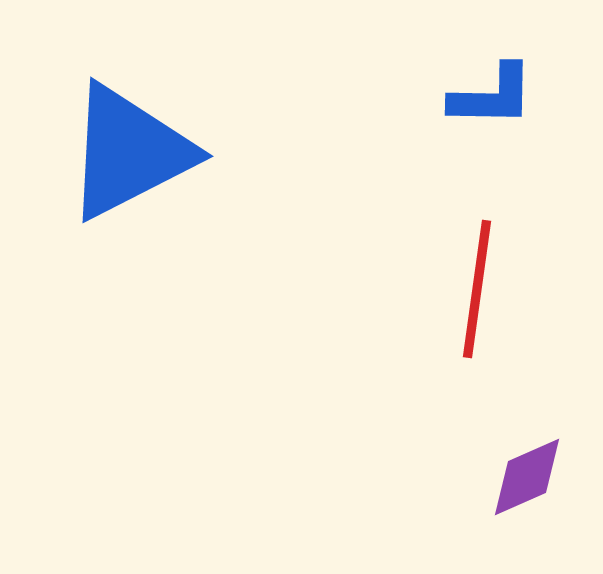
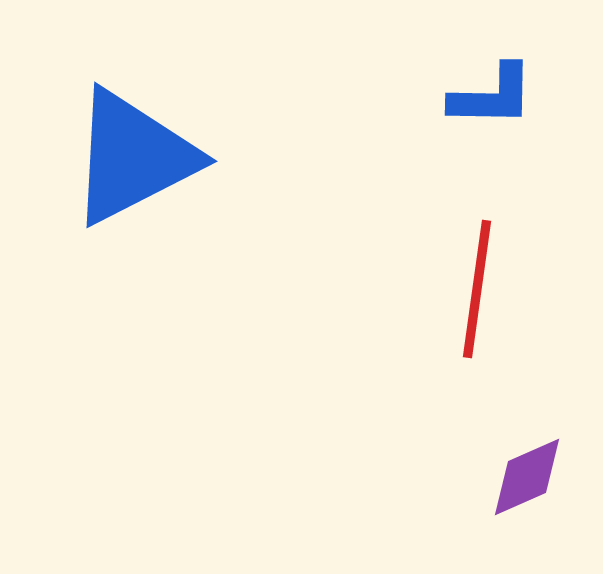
blue triangle: moved 4 px right, 5 px down
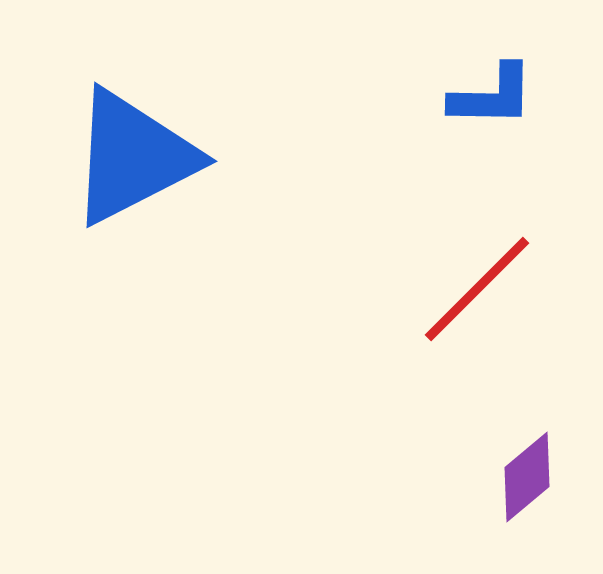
red line: rotated 37 degrees clockwise
purple diamond: rotated 16 degrees counterclockwise
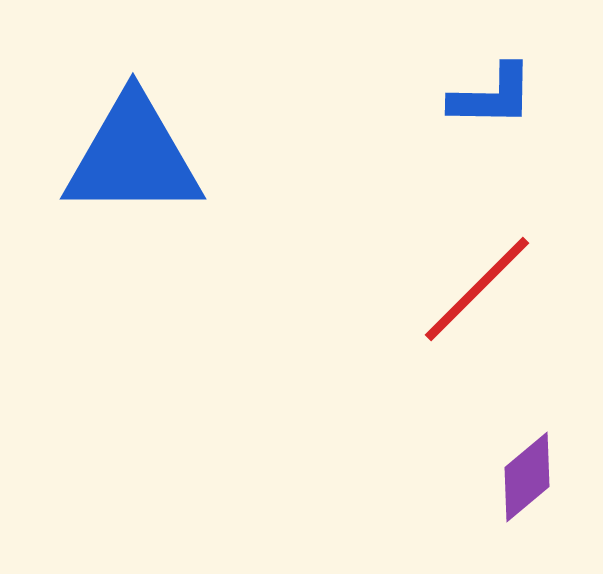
blue triangle: rotated 27 degrees clockwise
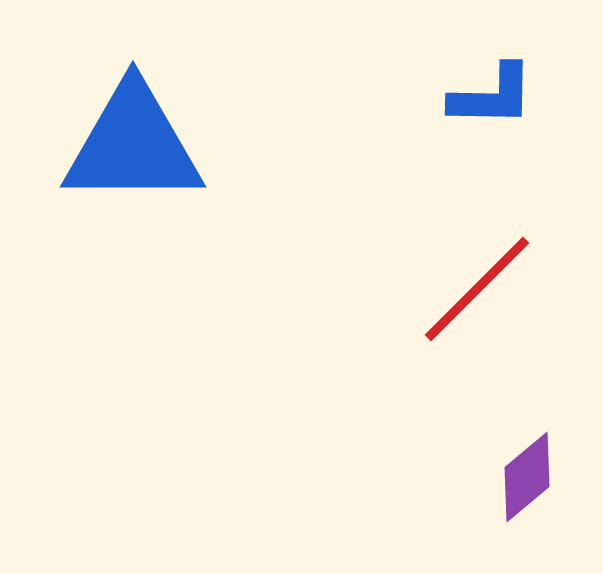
blue triangle: moved 12 px up
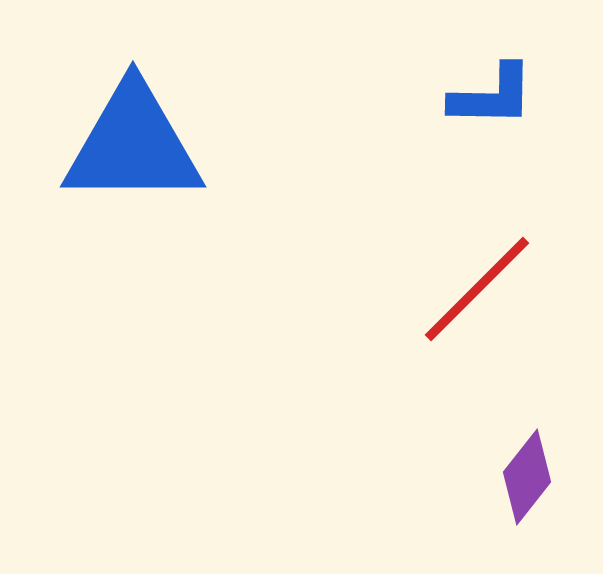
purple diamond: rotated 12 degrees counterclockwise
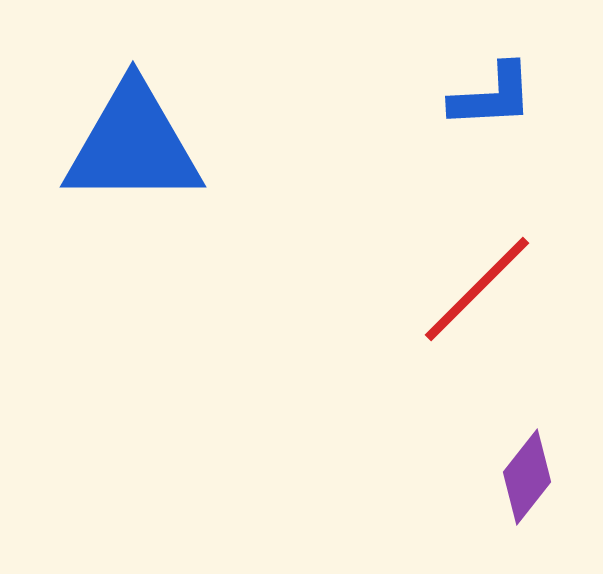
blue L-shape: rotated 4 degrees counterclockwise
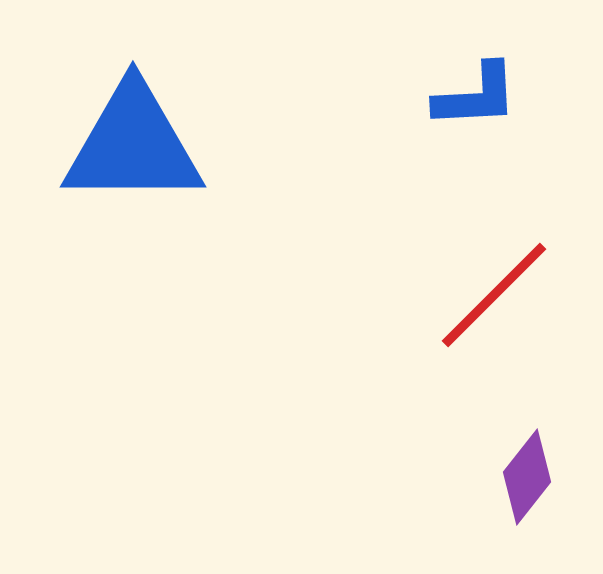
blue L-shape: moved 16 px left
red line: moved 17 px right, 6 px down
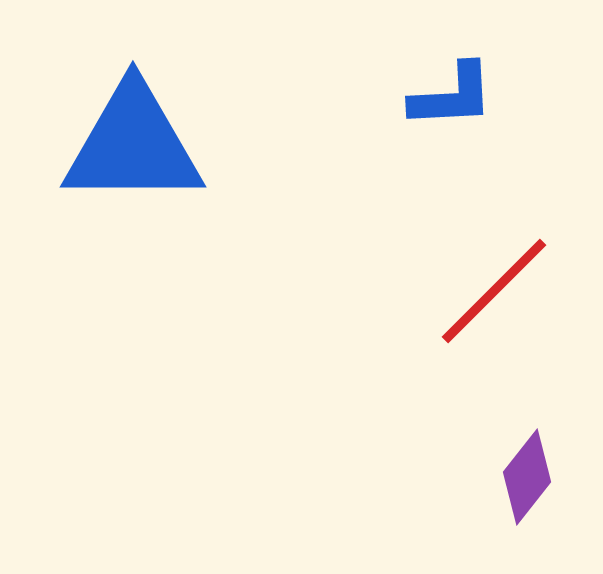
blue L-shape: moved 24 px left
red line: moved 4 px up
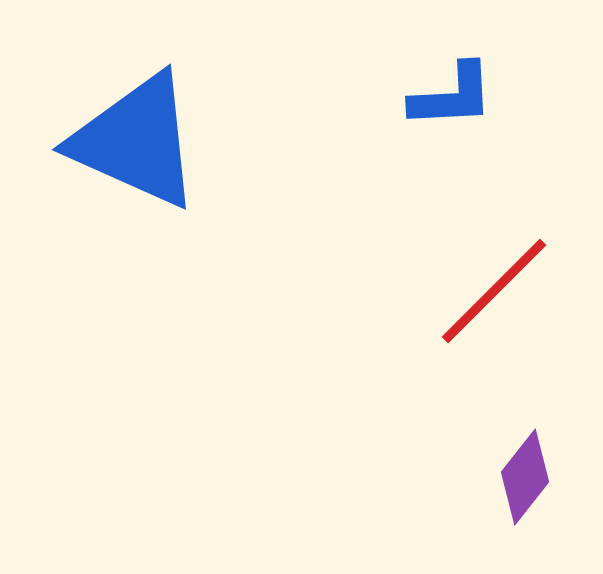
blue triangle: moved 3 px right, 4 px up; rotated 24 degrees clockwise
purple diamond: moved 2 px left
